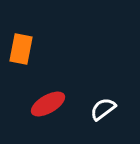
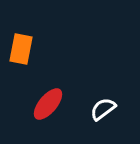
red ellipse: rotated 20 degrees counterclockwise
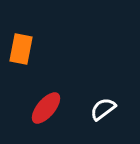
red ellipse: moved 2 px left, 4 px down
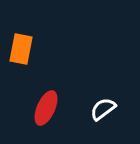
red ellipse: rotated 16 degrees counterclockwise
